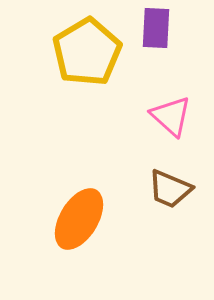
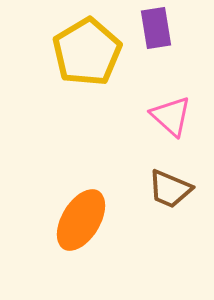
purple rectangle: rotated 12 degrees counterclockwise
orange ellipse: moved 2 px right, 1 px down
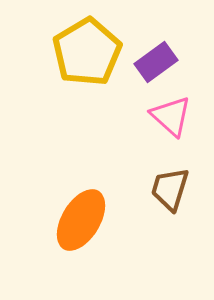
purple rectangle: moved 34 px down; rotated 63 degrees clockwise
brown trapezoid: rotated 84 degrees clockwise
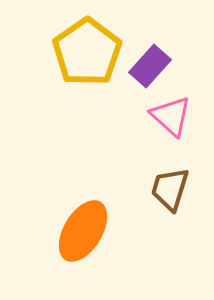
yellow pentagon: rotated 4 degrees counterclockwise
purple rectangle: moved 6 px left, 4 px down; rotated 12 degrees counterclockwise
orange ellipse: moved 2 px right, 11 px down
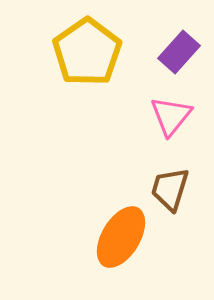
purple rectangle: moved 29 px right, 14 px up
pink triangle: rotated 27 degrees clockwise
orange ellipse: moved 38 px right, 6 px down
